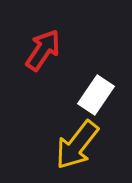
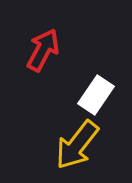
red arrow: rotated 6 degrees counterclockwise
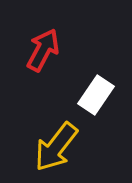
yellow arrow: moved 21 px left, 2 px down
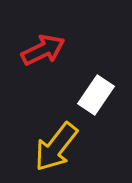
red arrow: rotated 36 degrees clockwise
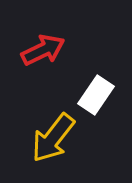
yellow arrow: moved 3 px left, 9 px up
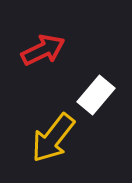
white rectangle: rotated 6 degrees clockwise
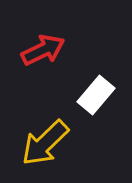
yellow arrow: moved 8 px left, 5 px down; rotated 8 degrees clockwise
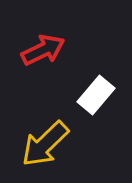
yellow arrow: moved 1 px down
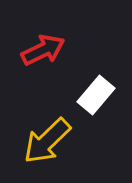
yellow arrow: moved 2 px right, 3 px up
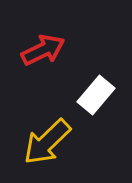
yellow arrow: moved 1 px down
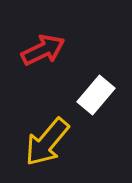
yellow arrow: rotated 6 degrees counterclockwise
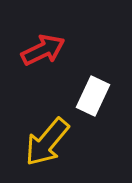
white rectangle: moved 3 px left, 1 px down; rotated 15 degrees counterclockwise
